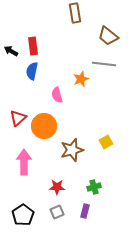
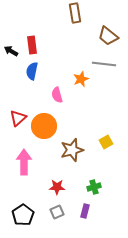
red rectangle: moved 1 px left, 1 px up
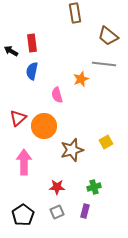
red rectangle: moved 2 px up
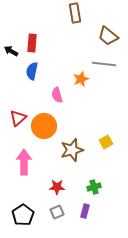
red rectangle: rotated 12 degrees clockwise
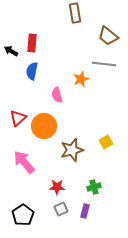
pink arrow: rotated 40 degrees counterclockwise
gray square: moved 4 px right, 3 px up
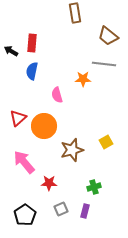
orange star: moved 2 px right; rotated 21 degrees clockwise
red star: moved 8 px left, 4 px up
black pentagon: moved 2 px right
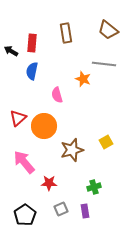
brown rectangle: moved 9 px left, 20 px down
brown trapezoid: moved 6 px up
orange star: rotated 21 degrees clockwise
purple rectangle: rotated 24 degrees counterclockwise
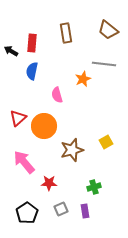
orange star: rotated 28 degrees clockwise
black pentagon: moved 2 px right, 2 px up
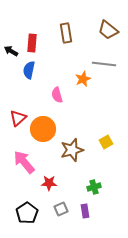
blue semicircle: moved 3 px left, 1 px up
orange circle: moved 1 px left, 3 px down
